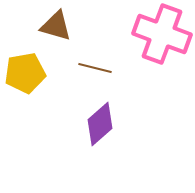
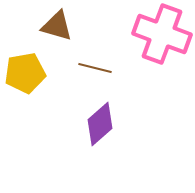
brown triangle: moved 1 px right
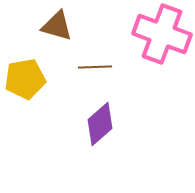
brown line: moved 1 px up; rotated 16 degrees counterclockwise
yellow pentagon: moved 6 px down
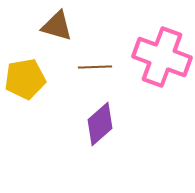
pink cross: moved 23 px down
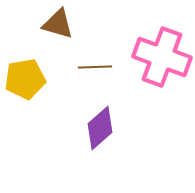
brown triangle: moved 1 px right, 2 px up
purple diamond: moved 4 px down
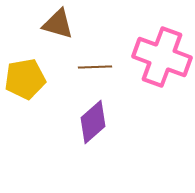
purple diamond: moved 7 px left, 6 px up
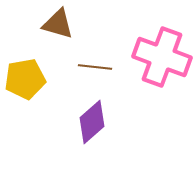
brown line: rotated 8 degrees clockwise
purple diamond: moved 1 px left
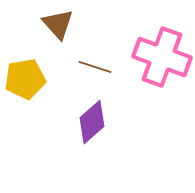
brown triangle: rotated 32 degrees clockwise
brown line: rotated 12 degrees clockwise
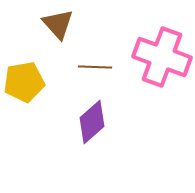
brown line: rotated 16 degrees counterclockwise
yellow pentagon: moved 1 px left, 3 px down
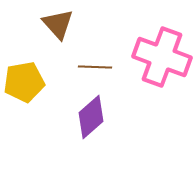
purple diamond: moved 1 px left, 5 px up
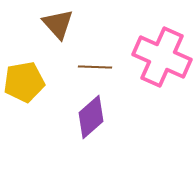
pink cross: rotated 4 degrees clockwise
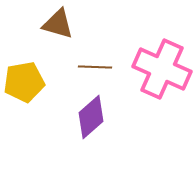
brown triangle: rotated 32 degrees counterclockwise
pink cross: moved 12 px down
